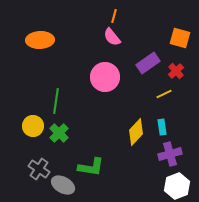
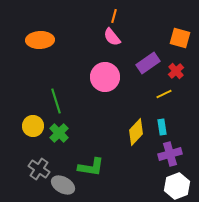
green line: rotated 25 degrees counterclockwise
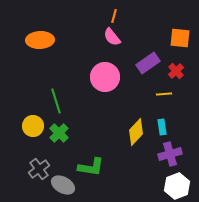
orange square: rotated 10 degrees counterclockwise
yellow line: rotated 21 degrees clockwise
gray cross: rotated 20 degrees clockwise
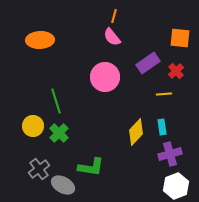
white hexagon: moved 1 px left
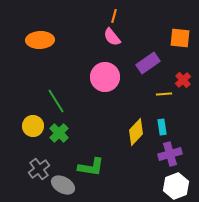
red cross: moved 7 px right, 9 px down
green line: rotated 15 degrees counterclockwise
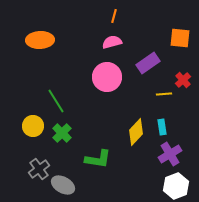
pink semicircle: moved 5 px down; rotated 114 degrees clockwise
pink circle: moved 2 px right
green cross: moved 3 px right
purple cross: rotated 15 degrees counterclockwise
green L-shape: moved 7 px right, 8 px up
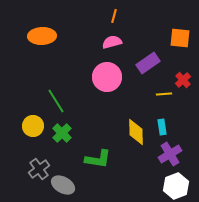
orange ellipse: moved 2 px right, 4 px up
yellow diamond: rotated 44 degrees counterclockwise
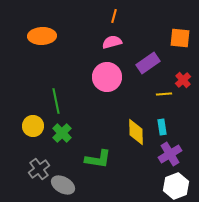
green line: rotated 20 degrees clockwise
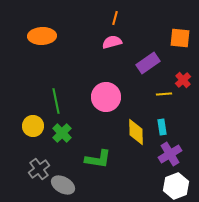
orange line: moved 1 px right, 2 px down
pink circle: moved 1 px left, 20 px down
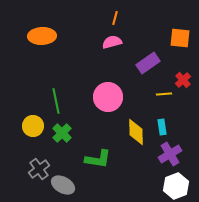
pink circle: moved 2 px right
